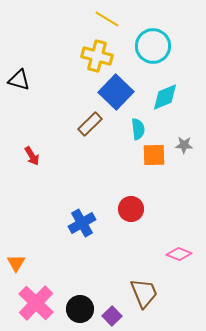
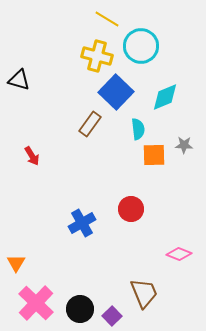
cyan circle: moved 12 px left
brown rectangle: rotated 10 degrees counterclockwise
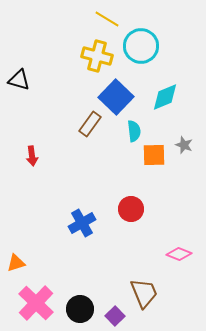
blue square: moved 5 px down
cyan semicircle: moved 4 px left, 2 px down
gray star: rotated 18 degrees clockwise
red arrow: rotated 24 degrees clockwise
orange triangle: rotated 42 degrees clockwise
purple square: moved 3 px right
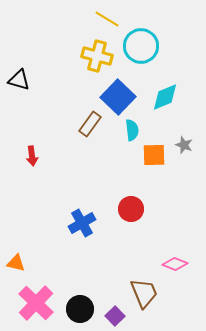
blue square: moved 2 px right
cyan semicircle: moved 2 px left, 1 px up
pink diamond: moved 4 px left, 10 px down
orange triangle: rotated 30 degrees clockwise
